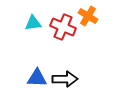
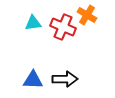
orange cross: moved 1 px left, 1 px up
blue triangle: moved 4 px left, 2 px down
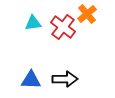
orange cross: moved 1 px up; rotated 18 degrees clockwise
red cross: rotated 15 degrees clockwise
blue triangle: moved 2 px left
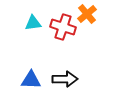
red cross: rotated 20 degrees counterclockwise
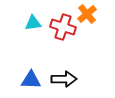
black arrow: moved 1 px left
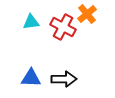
cyan triangle: moved 2 px left, 1 px up
red cross: rotated 10 degrees clockwise
blue triangle: moved 2 px up
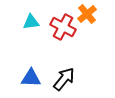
black arrow: rotated 50 degrees counterclockwise
